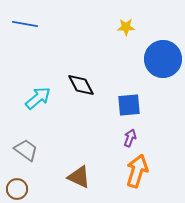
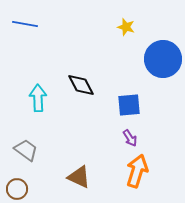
yellow star: rotated 18 degrees clockwise
cyan arrow: rotated 52 degrees counterclockwise
purple arrow: rotated 126 degrees clockwise
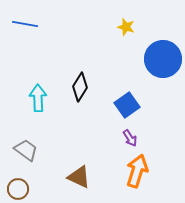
black diamond: moved 1 px left, 2 px down; rotated 60 degrees clockwise
blue square: moved 2 px left; rotated 30 degrees counterclockwise
brown circle: moved 1 px right
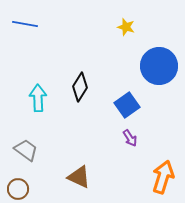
blue circle: moved 4 px left, 7 px down
orange arrow: moved 26 px right, 6 px down
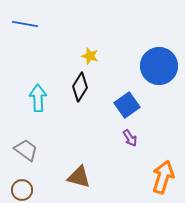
yellow star: moved 36 px left, 29 px down
brown triangle: rotated 10 degrees counterclockwise
brown circle: moved 4 px right, 1 px down
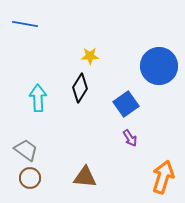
yellow star: rotated 18 degrees counterclockwise
black diamond: moved 1 px down
blue square: moved 1 px left, 1 px up
brown triangle: moved 6 px right; rotated 10 degrees counterclockwise
brown circle: moved 8 px right, 12 px up
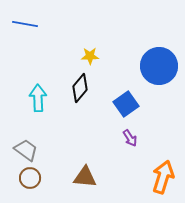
black diamond: rotated 8 degrees clockwise
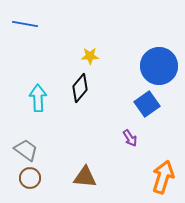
blue square: moved 21 px right
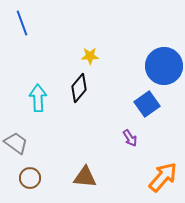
blue line: moved 3 px left, 1 px up; rotated 60 degrees clockwise
blue circle: moved 5 px right
black diamond: moved 1 px left
gray trapezoid: moved 10 px left, 7 px up
orange arrow: rotated 24 degrees clockwise
